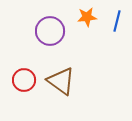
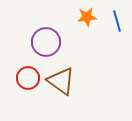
blue line: rotated 30 degrees counterclockwise
purple circle: moved 4 px left, 11 px down
red circle: moved 4 px right, 2 px up
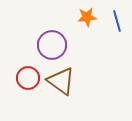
purple circle: moved 6 px right, 3 px down
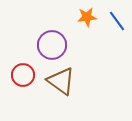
blue line: rotated 20 degrees counterclockwise
red circle: moved 5 px left, 3 px up
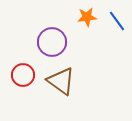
purple circle: moved 3 px up
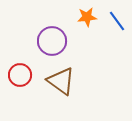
purple circle: moved 1 px up
red circle: moved 3 px left
